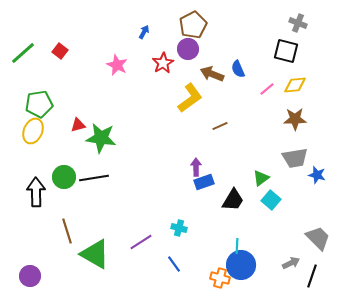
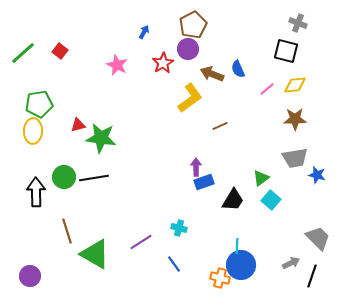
yellow ellipse at (33, 131): rotated 20 degrees counterclockwise
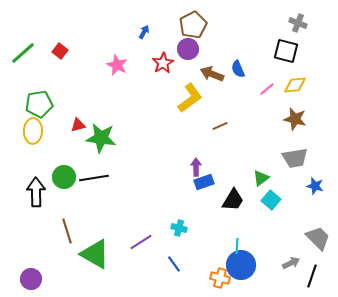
brown star at (295, 119): rotated 15 degrees clockwise
blue star at (317, 175): moved 2 px left, 11 px down
purple circle at (30, 276): moved 1 px right, 3 px down
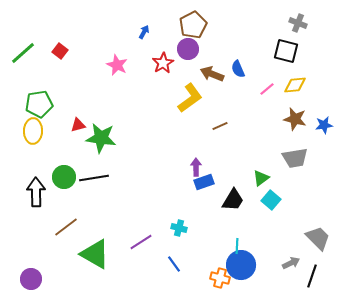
blue star at (315, 186): moved 9 px right, 61 px up; rotated 24 degrees counterclockwise
brown line at (67, 231): moved 1 px left, 4 px up; rotated 70 degrees clockwise
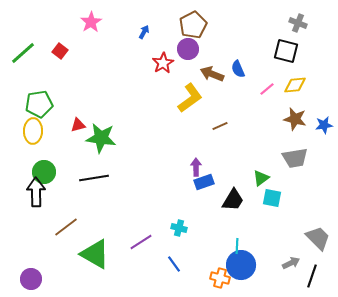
pink star at (117, 65): moved 26 px left, 43 px up; rotated 15 degrees clockwise
green circle at (64, 177): moved 20 px left, 5 px up
cyan square at (271, 200): moved 1 px right, 2 px up; rotated 30 degrees counterclockwise
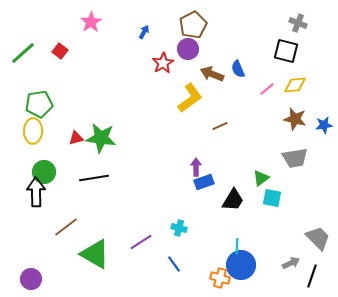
red triangle at (78, 125): moved 2 px left, 13 px down
